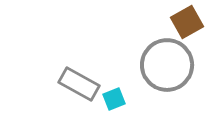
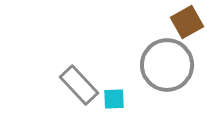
gray rectangle: moved 1 px down; rotated 18 degrees clockwise
cyan square: rotated 20 degrees clockwise
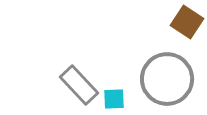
brown square: rotated 28 degrees counterclockwise
gray circle: moved 14 px down
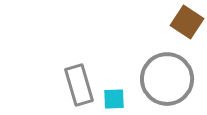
gray rectangle: rotated 27 degrees clockwise
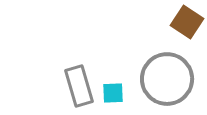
gray rectangle: moved 1 px down
cyan square: moved 1 px left, 6 px up
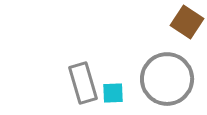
gray rectangle: moved 4 px right, 3 px up
